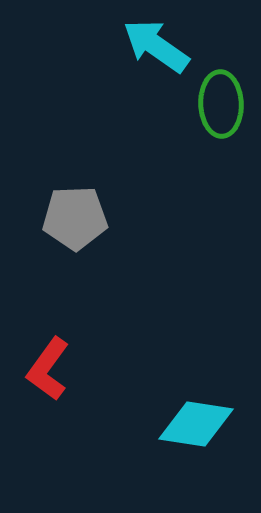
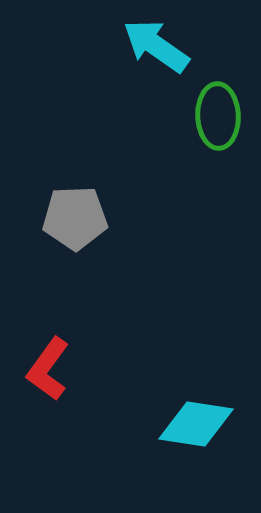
green ellipse: moved 3 px left, 12 px down
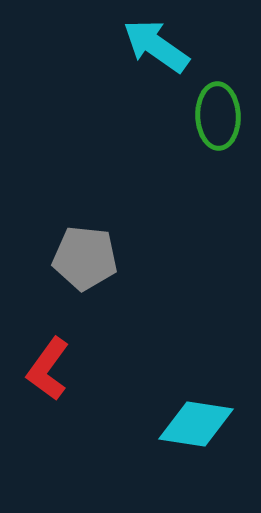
gray pentagon: moved 10 px right, 40 px down; rotated 8 degrees clockwise
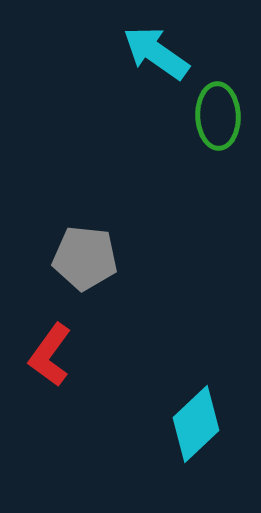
cyan arrow: moved 7 px down
red L-shape: moved 2 px right, 14 px up
cyan diamond: rotated 52 degrees counterclockwise
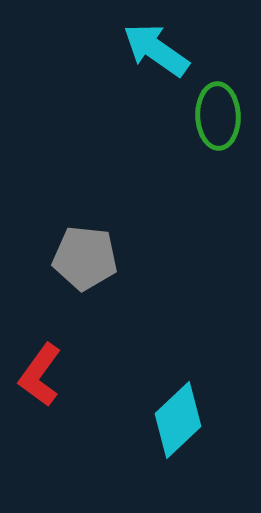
cyan arrow: moved 3 px up
red L-shape: moved 10 px left, 20 px down
cyan diamond: moved 18 px left, 4 px up
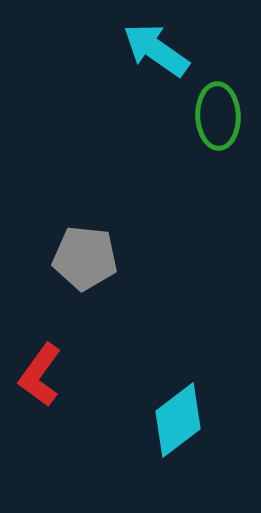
cyan diamond: rotated 6 degrees clockwise
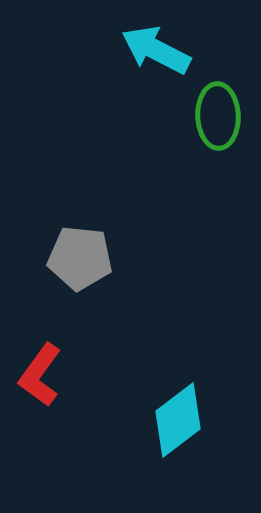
cyan arrow: rotated 8 degrees counterclockwise
gray pentagon: moved 5 px left
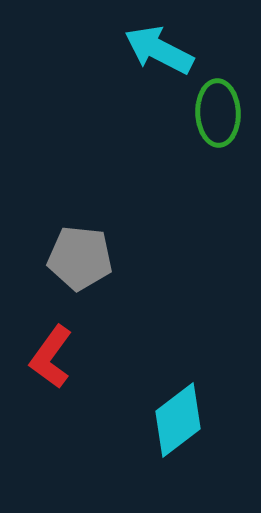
cyan arrow: moved 3 px right
green ellipse: moved 3 px up
red L-shape: moved 11 px right, 18 px up
